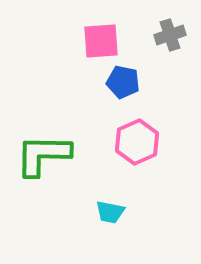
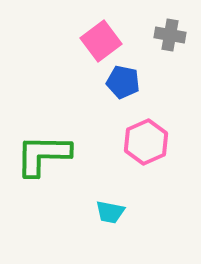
gray cross: rotated 28 degrees clockwise
pink square: rotated 33 degrees counterclockwise
pink hexagon: moved 9 px right
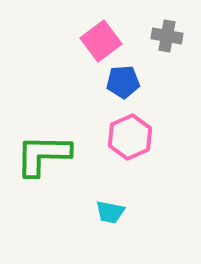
gray cross: moved 3 px left, 1 px down
blue pentagon: rotated 16 degrees counterclockwise
pink hexagon: moved 16 px left, 5 px up
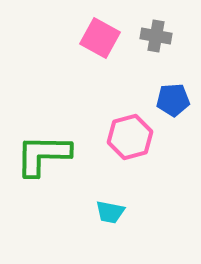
gray cross: moved 11 px left
pink square: moved 1 px left, 3 px up; rotated 24 degrees counterclockwise
blue pentagon: moved 50 px right, 18 px down
pink hexagon: rotated 9 degrees clockwise
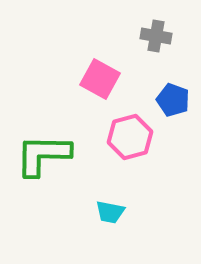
pink square: moved 41 px down
blue pentagon: rotated 24 degrees clockwise
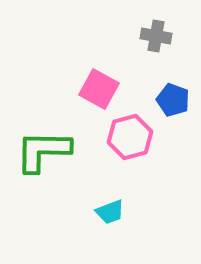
pink square: moved 1 px left, 10 px down
green L-shape: moved 4 px up
cyan trapezoid: rotated 32 degrees counterclockwise
